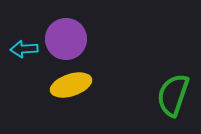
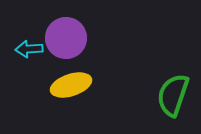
purple circle: moved 1 px up
cyan arrow: moved 5 px right
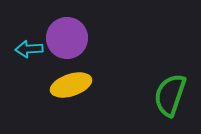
purple circle: moved 1 px right
green semicircle: moved 3 px left
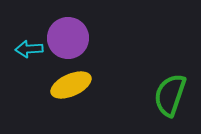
purple circle: moved 1 px right
yellow ellipse: rotated 6 degrees counterclockwise
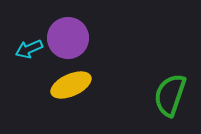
cyan arrow: rotated 20 degrees counterclockwise
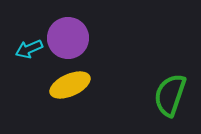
yellow ellipse: moved 1 px left
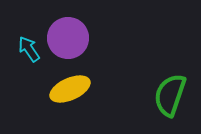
cyan arrow: rotated 80 degrees clockwise
yellow ellipse: moved 4 px down
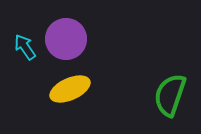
purple circle: moved 2 px left, 1 px down
cyan arrow: moved 4 px left, 2 px up
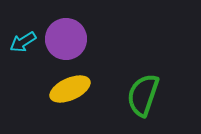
cyan arrow: moved 2 px left, 5 px up; rotated 88 degrees counterclockwise
green semicircle: moved 27 px left
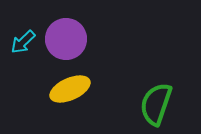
cyan arrow: rotated 12 degrees counterclockwise
green semicircle: moved 13 px right, 9 px down
